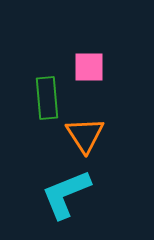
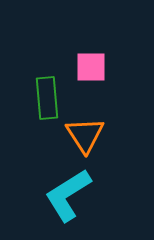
pink square: moved 2 px right
cyan L-shape: moved 2 px right, 1 px down; rotated 10 degrees counterclockwise
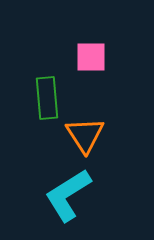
pink square: moved 10 px up
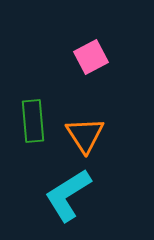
pink square: rotated 28 degrees counterclockwise
green rectangle: moved 14 px left, 23 px down
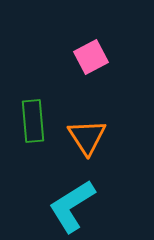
orange triangle: moved 2 px right, 2 px down
cyan L-shape: moved 4 px right, 11 px down
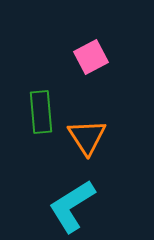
green rectangle: moved 8 px right, 9 px up
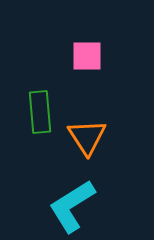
pink square: moved 4 px left, 1 px up; rotated 28 degrees clockwise
green rectangle: moved 1 px left
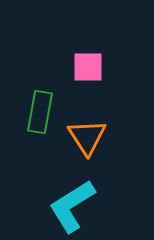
pink square: moved 1 px right, 11 px down
green rectangle: rotated 15 degrees clockwise
